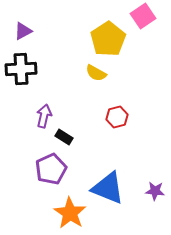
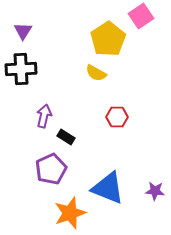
pink square: moved 2 px left
purple triangle: rotated 30 degrees counterclockwise
red hexagon: rotated 15 degrees clockwise
black rectangle: moved 2 px right
orange star: rotated 20 degrees clockwise
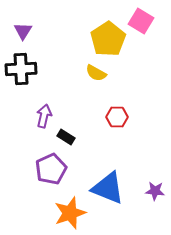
pink square: moved 5 px down; rotated 25 degrees counterclockwise
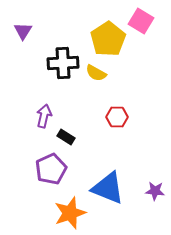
black cross: moved 42 px right, 6 px up
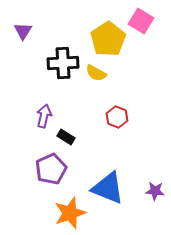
red hexagon: rotated 20 degrees clockwise
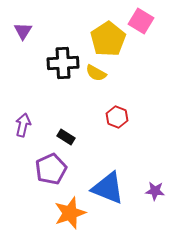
purple arrow: moved 21 px left, 9 px down
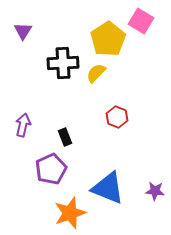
yellow semicircle: rotated 105 degrees clockwise
black rectangle: moved 1 px left; rotated 36 degrees clockwise
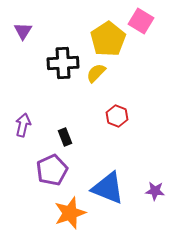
red hexagon: moved 1 px up
purple pentagon: moved 1 px right, 1 px down
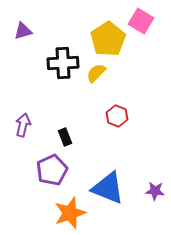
purple triangle: rotated 42 degrees clockwise
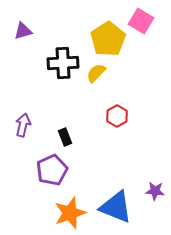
red hexagon: rotated 10 degrees clockwise
blue triangle: moved 8 px right, 19 px down
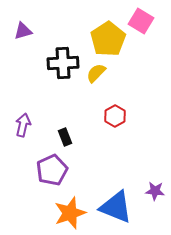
red hexagon: moved 2 px left
